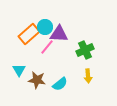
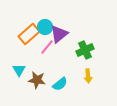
purple triangle: rotated 42 degrees counterclockwise
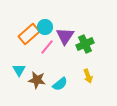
purple triangle: moved 6 px right, 2 px down; rotated 18 degrees counterclockwise
green cross: moved 6 px up
yellow arrow: rotated 16 degrees counterclockwise
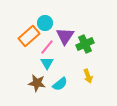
cyan circle: moved 4 px up
orange rectangle: moved 2 px down
cyan triangle: moved 28 px right, 7 px up
brown star: moved 3 px down
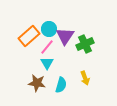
cyan circle: moved 4 px right, 6 px down
yellow arrow: moved 3 px left, 2 px down
cyan semicircle: moved 1 px right, 1 px down; rotated 35 degrees counterclockwise
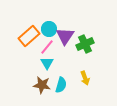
brown star: moved 5 px right, 2 px down
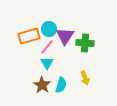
orange rectangle: rotated 25 degrees clockwise
green cross: moved 1 px up; rotated 30 degrees clockwise
brown star: rotated 24 degrees clockwise
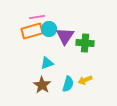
orange rectangle: moved 3 px right, 5 px up
pink line: moved 10 px left, 30 px up; rotated 42 degrees clockwise
cyan triangle: rotated 40 degrees clockwise
yellow arrow: moved 2 px down; rotated 88 degrees clockwise
cyan semicircle: moved 7 px right, 1 px up
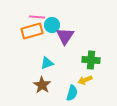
pink line: rotated 14 degrees clockwise
cyan circle: moved 3 px right, 4 px up
green cross: moved 6 px right, 17 px down
cyan semicircle: moved 4 px right, 9 px down
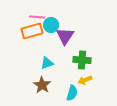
cyan circle: moved 1 px left
green cross: moved 9 px left
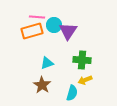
cyan circle: moved 3 px right
purple triangle: moved 3 px right, 5 px up
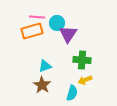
cyan circle: moved 3 px right, 2 px up
purple triangle: moved 3 px down
cyan triangle: moved 2 px left, 3 px down
